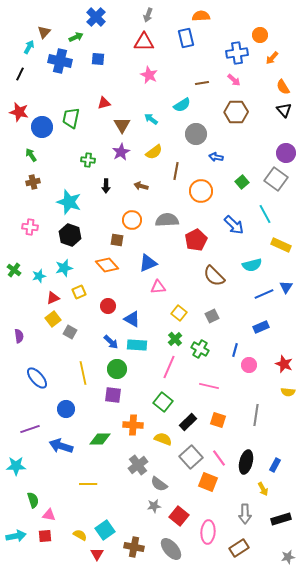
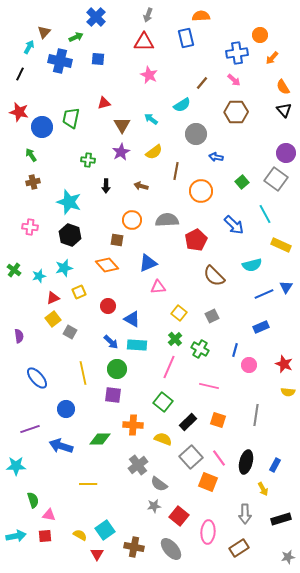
brown line at (202, 83): rotated 40 degrees counterclockwise
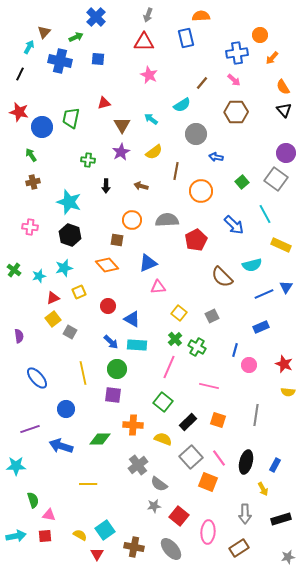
brown semicircle at (214, 276): moved 8 px right, 1 px down
green cross at (200, 349): moved 3 px left, 2 px up
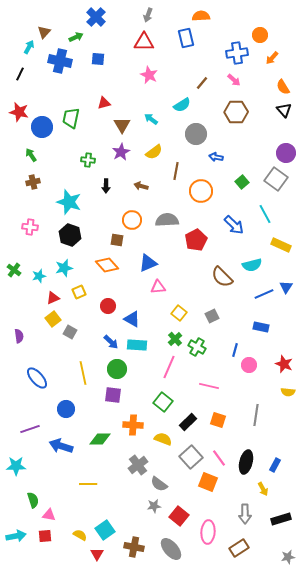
blue rectangle at (261, 327): rotated 35 degrees clockwise
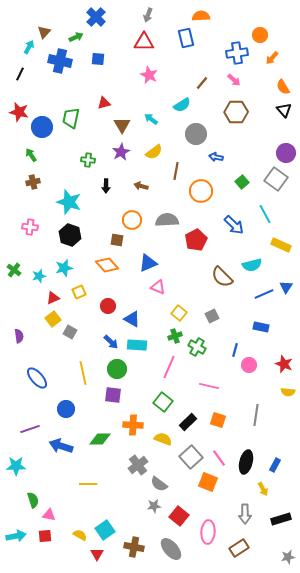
pink triangle at (158, 287): rotated 28 degrees clockwise
green cross at (175, 339): moved 3 px up; rotated 24 degrees clockwise
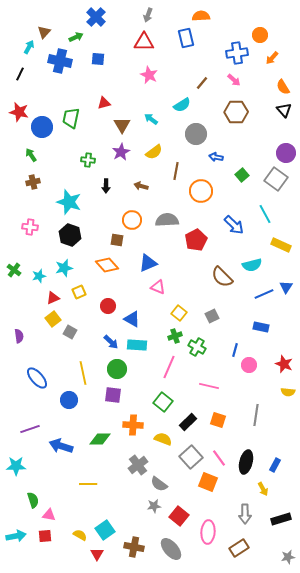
green square at (242, 182): moved 7 px up
blue circle at (66, 409): moved 3 px right, 9 px up
